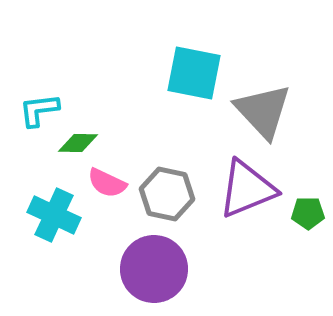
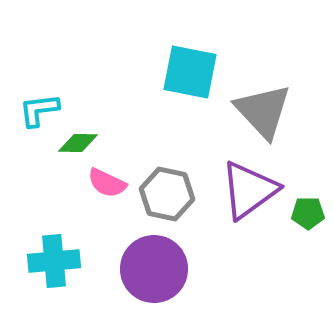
cyan square: moved 4 px left, 1 px up
purple triangle: moved 2 px right, 1 px down; rotated 14 degrees counterclockwise
cyan cross: moved 46 px down; rotated 30 degrees counterclockwise
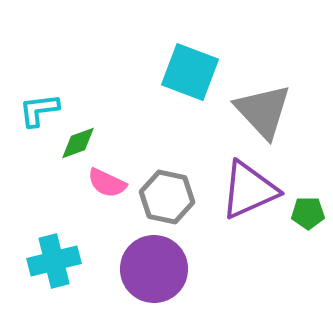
cyan square: rotated 10 degrees clockwise
green diamond: rotated 21 degrees counterclockwise
purple triangle: rotated 12 degrees clockwise
gray hexagon: moved 3 px down
cyan cross: rotated 9 degrees counterclockwise
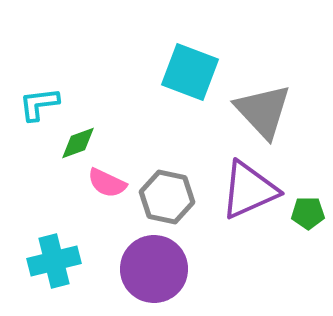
cyan L-shape: moved 6 px up
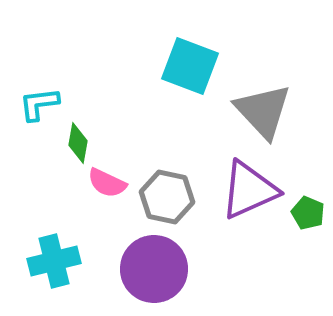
cyan square: moved 6 px up
green diamond: rotated 60 degrees counterclockwise
green pentagon: rotated 24 degrees clockwise
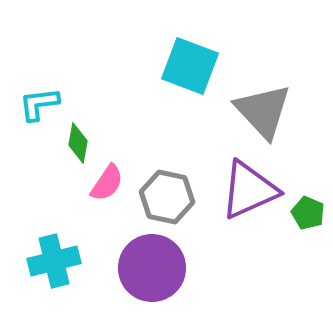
pink semicircle: rotated 81 degrees counterclockwise
purple circle: moved 2 px left, 1 px up
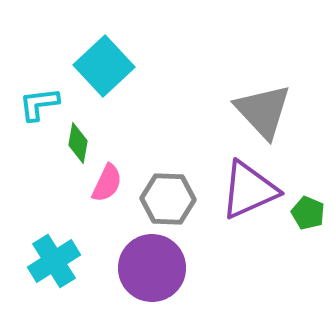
cyan square: moved 86 px left; rotated 26 degrees clockwise
pink semicircle: rotated 9 degrees counterclockwise
gray hexagon: moved 1 px right, 2 px down; rotated 10 degrees counterclockwise
cyan cross: rotated 18 degrees counterclockwise
